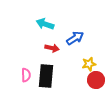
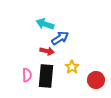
blue arrow: moved 15 px left
red arrow: moved 5 px left, 3 px down
yellow star: moved 17 px left, 3 px down; rotated 24 degrees counterclockwise
pink semicircle: moved 1 px right
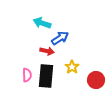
cyan arrow: moved 3 px left, 1 px up
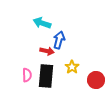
blue arrow: moved 1 px left, 2 px down; rotated 42 degrees counterclockwise
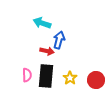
yellow star: moved 2 px left, 11 px down
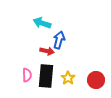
yellow star: moved 2 px left
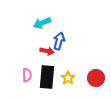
cyan arrow: rotated 42 degrees counterclockwise
blue arrow: moved 1 px down
black rectangle: moved 1 px right, 1 px down
red circle: moved 2 px up
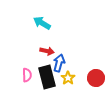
cyan arrow: rotated 54 degrees clockwise
blue arrow: moved 22 px down
black rectangle: rotated 20 degrees counterclockwise
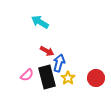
cyan arrow: moved 2 px left, 1 px up
red arrow: rotated 16 degrees clockwise
pink semicircle: rotated 48 degrees clockwise
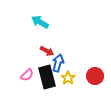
blue arrow: moved 1 px left
red circle: moved 1 px left, 2 px up
